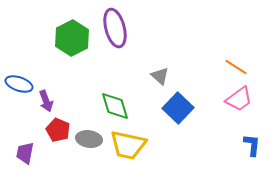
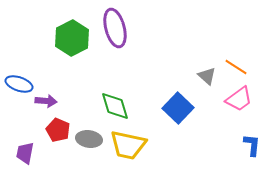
gray triangle: moved 47 px right
purple arrow: rotated 65 degrees counterclockwise
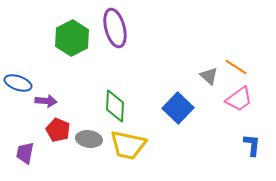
gray triangle: moved 2 px right
blue ellipse: moved 1 px left, 1 px up
green diamond: rotated 20 degrees clockwise
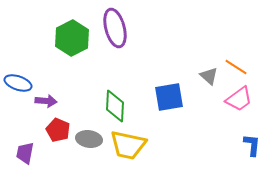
blue square: moved 9 px left, 11 px up; rotated 36 degrees clockwise
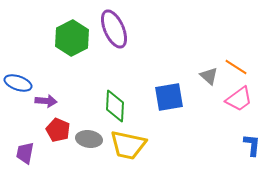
purple ellipse: moved 1 px left, 1 px down; rotated 9 degrees counterclockwise
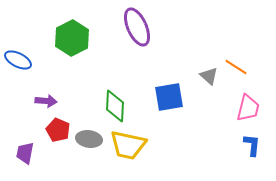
purple ellipse: moved 23 px right, 2 px up
blue ellipse: moved 23 px up; rotated 8 degrees clockwise
pink trapezoid: moved 9 px right, 9 px down; rotated 40 degrees counterclockwise
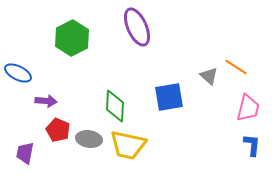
blue ellipse: moved 13 px down
